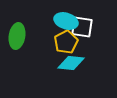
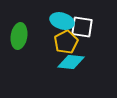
cyan ellipse: moved 4 px left
green ellipse: moved 2 px right
cyan diamond: moved 1 px up
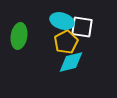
cyan diamond: rotated 20 degrees counterclockwise
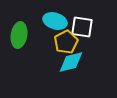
cyan ellipse: moved 7 px left
green ellipse: moved 1 px up
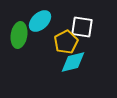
cyan ellipse: moved 15 px left; rotated 60 degrees counterclockwise
cyan diamond: moved 2 px right
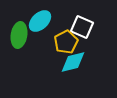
white square: rotated 15 degrees clockwise
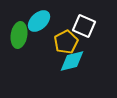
cyan ellipse: moved 1 px left
white square: moved 2 px right, 1 px up
cyan diamond: moved 1 px left, 1 px up
